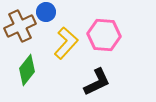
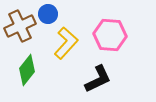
blue circle: moved 2 px right, 2 px down
pink hexagon: moved 6 px right
black L-shape: moved 1 px right, 3 px up
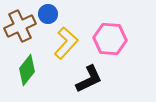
pink hexagon: moved 4 px down
black L-shape: moved 9 px left
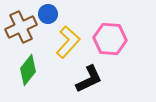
brown cross: moved 1 px right, 1 px down
yellow L-shape: moved 2 px right, 1 px up
green diamond: moved 1 px right
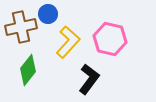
brown cross: rotated 12 degrees clockwise
pink hexagon: rotated 8 degrees clockwise
black L-shape: rotated 28 degrees counterclockwise
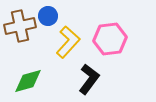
blue circle: moved 2 px down
brown cross: moved 1 px left, 1 px up
pink hexagon: rotated 20 degrees counterclockwise
green diamond: moved 11 px down; rotated 36 degrees clockwise
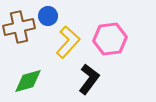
brown cross: moved 1 px left, 1 px down
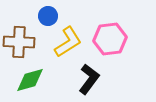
brown cross: moved 15 px down; rotated 16 degrees clockwise
yellow L-shape: rotated 16 degrees clockwise
green diamond: moved 2 px right, 1 px up
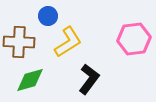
pink hexagon: moved 24 px right
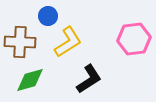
brown cross: moved 1 px right
black L-shape: rotated 20 degrees clockwise
